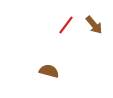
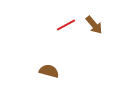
red line: rotated 24 degrees clockwise
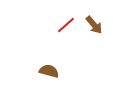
red line: rotated 12 degrees counterclockwise
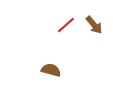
brown semicircle: moved 2 px right, 1 px up
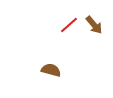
red line: moved 3 px right
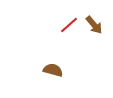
brown semicircle: moved 2 px right
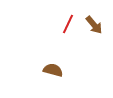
red line: moved 1 px left, 1 px up; rotated 24 degrees counterclockwise
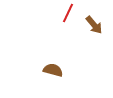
red line: moved 11 px up
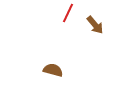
brown arrow: moved 1 px right
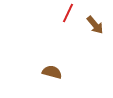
brown semicircle: moved 1 px left, 2 px down
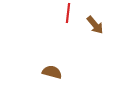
red line: rotated 18 degrees counterclockwise
